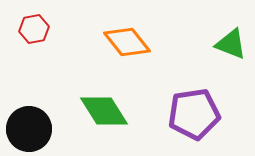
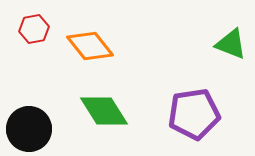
orange diamond: moved 37 px left, 4 px down
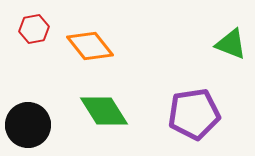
black circle: moved 1 px left, 4 px up
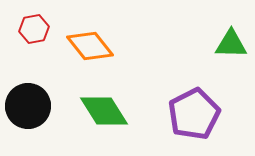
green triangle: rotated 20 degrees counterclockwise
purple pentagon: rotated 18 degrees counterclockwise
black circle: moved 19 px up
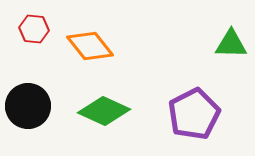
red hexagon: rotated 16 degrees clockwise
green diamond: rotated 33 degrees counterclockwise
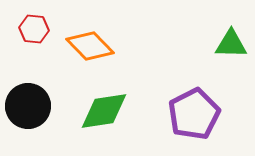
orange diamond: rotated 6 degrees counterclockwise
green diamond: rotated 33 degrees counterclockwise
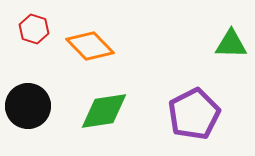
red hexagon: rotated 12 degrees clockwise
